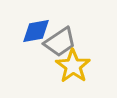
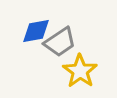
yellow star: moved 7 px right, 5 px down
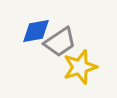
yellow star: moved 4 px up; rotated 20 degrees clockwise
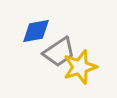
gray trapezoid: moved 1 px left, 10 px down
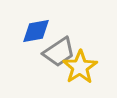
yellow star: rotated 16 degrees counterclockwise
